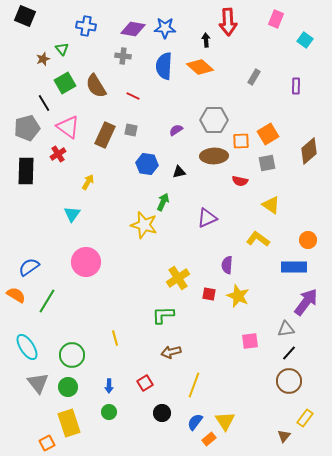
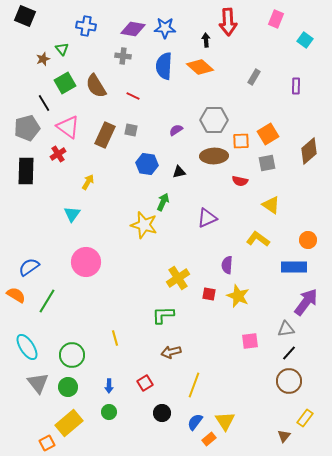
yellow rectangle at (69, 423): rotated 68 degrees clockwise
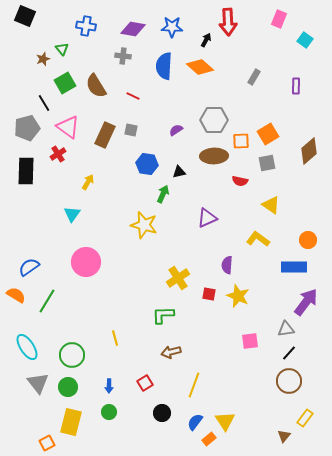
pink rectangle at (276, 19): moved 3 px right
blue star at (165, 28): moved 7 px right, 1 px up
black arrow at (206, 40): rotated 32 degrees clockwise
green arrow at (163, 202): moved 8 px up
yellow rectangle at (69, 423): moved 2 px right, 1 px up; rotated 36 degrees counterclockwise
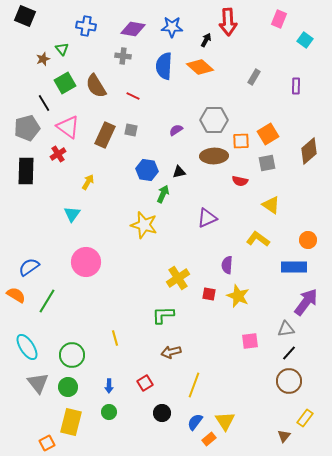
blue hexagon at (147, 164): moved 6 px down
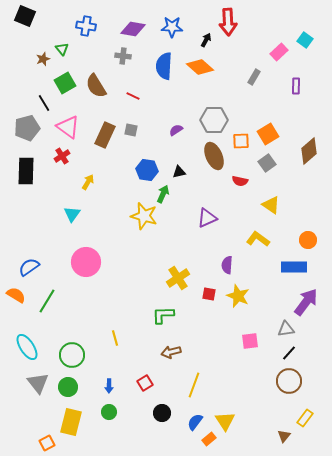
pink rectangle at (279, 19): moved 33 px down; rotated 24 degrees clockwise
red cross at (58, 154): moved 4 px right, 2 px down
brown ellipse at (214, 156): rotated 68 degrees clockwise
gray square at (267, 163): rotated 24 degrees counterclockwise
yellow star at (144, 225): moved 9 px up
